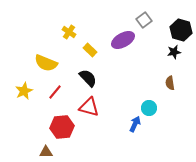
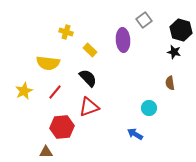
yellow cross: moved 3 px left; rotated 16 degrees counterclockwise
purple ellipse: rotated 65 degrees counterclockwise
black star: rotated 24 degrees clockwise
yellow semicircle: moved 2 px right; rotated 15 degrees counterclockwise
red triangle: rotated 35 degrees counterclockwise
blue arrow: moved 10 px down; rotated 84 degrees counterclockwise
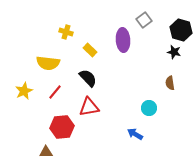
red triangle: rotated 10 degrees clockwise
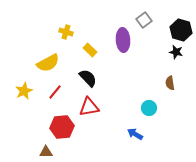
black star: moved 2 px right
yellow semicircle: rotated 35 degrees counterclockwise
